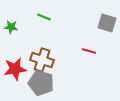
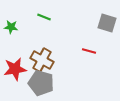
brown cross: rotated 10 degrees clockwise
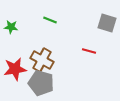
green line: moved 6 px right, 3 px down
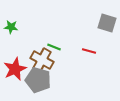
green line: moved 4 px right, 27 px down
red star: rotated 15 degrees counterclockwise
gray pentagon: moved 3 px left, 3 px up
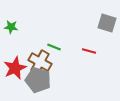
brown cross: moved 2 px left, 2 px down
red star: moved 1 px up
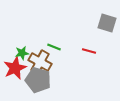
green star: moved 11 px right, 26 px down; rotated 16 degrees counterclockwise
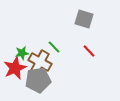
gray square: moved 23 px left, 4 px up
green line: rotated 24 degrees clockwise
red line: rotated 32 degrees clockwise
gray pentagon: rotated 25 degrees counterclockwise
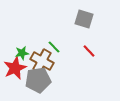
brown cross: moved 2 px right, 1 px up
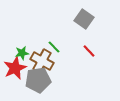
gray square: rotated 18 degrees clockwise
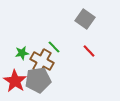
gray square: moved 1 px right
red star: moved 13 px down; rotated 15 degrees counterclockwise
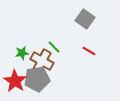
red line: rotated 16 degrees counterclockwise
gray pentagon: moved 1 px left, 1 px up
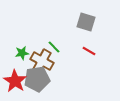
gray square: moved 1 px right, 3 px down; rotated 18 degrees counterclockwise
